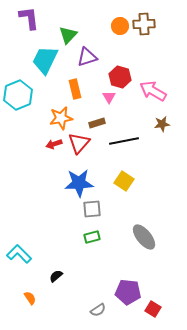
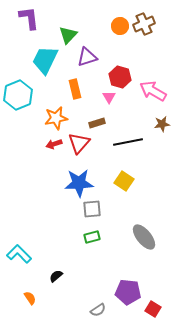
brown cross: rotated 20 degrees counterclockwise
orange star: moved 5 px left
black line: moved 4 px right, 1 px down
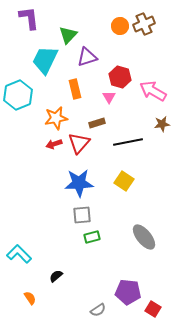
gray square: moved 10 px left, 6 px down
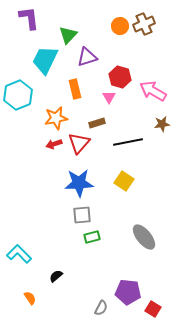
gray semicircle: moved 3 px right, 2 px up; rotated 28 degrees counterclockwise
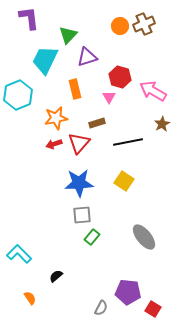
brown star: rotated 21 degrees counterclockwise
green rectangle: rotated 35 degrees counterclockwise
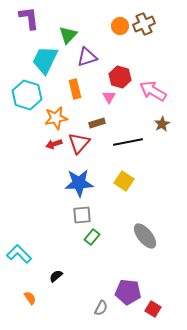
cyan hexagon: moved 9 px right; rotated 20 degrees counterclockwise
gray ellipse: moved 1 px right, 1 px up
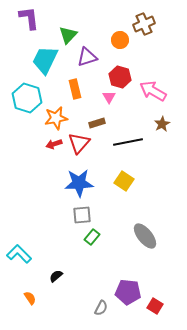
orange circle: moved 14 px down
cyan hexagon: moved 3 px down
red square: moved 2 px right, 3 px up
